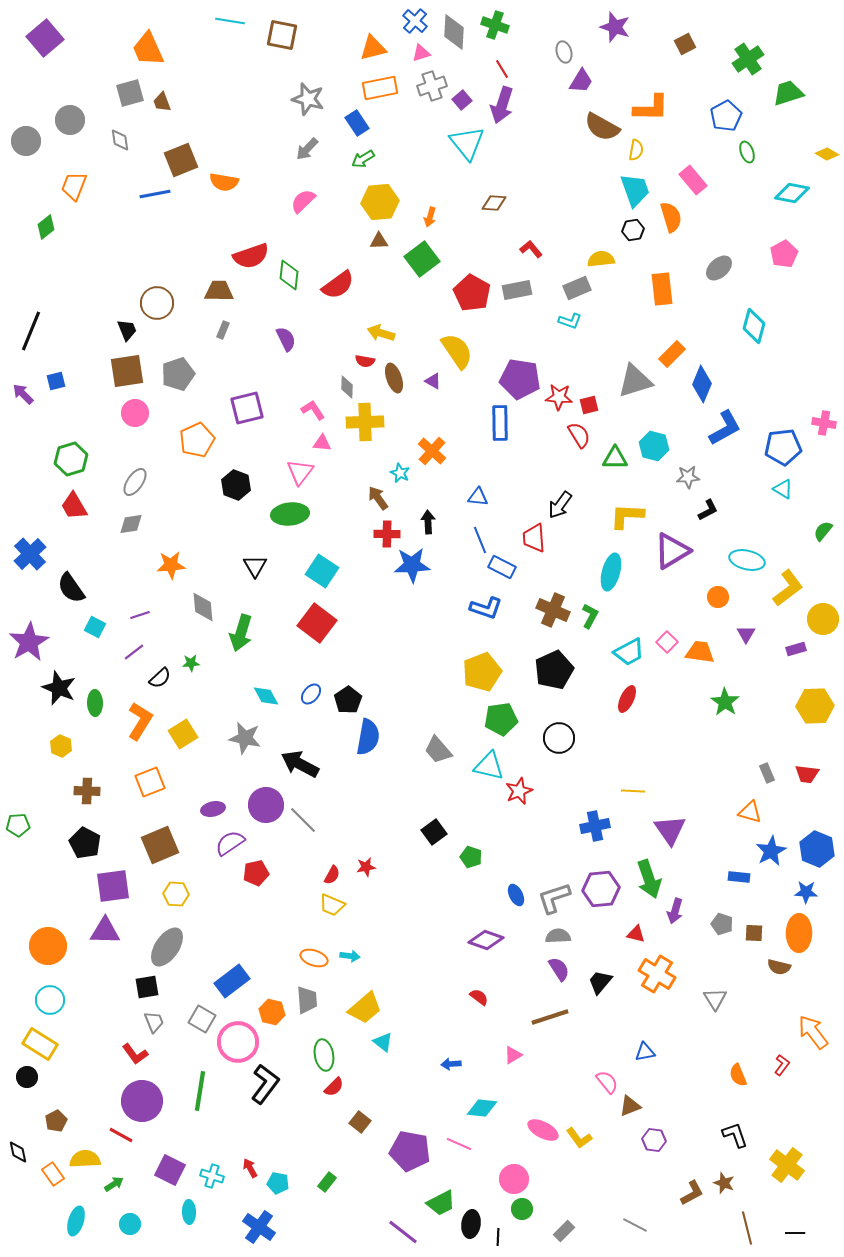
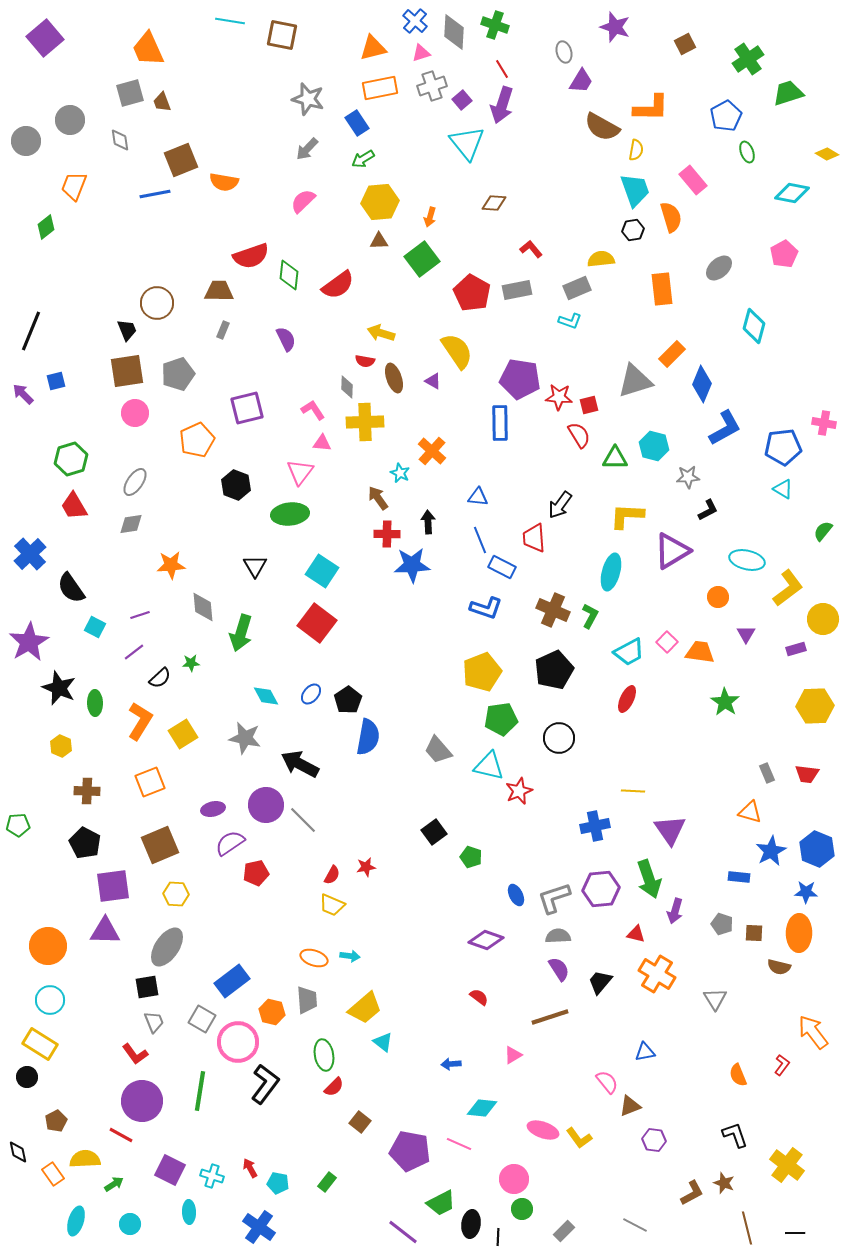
pink ellipse at (543, 1130): rotated 8 degrees counterclockwise
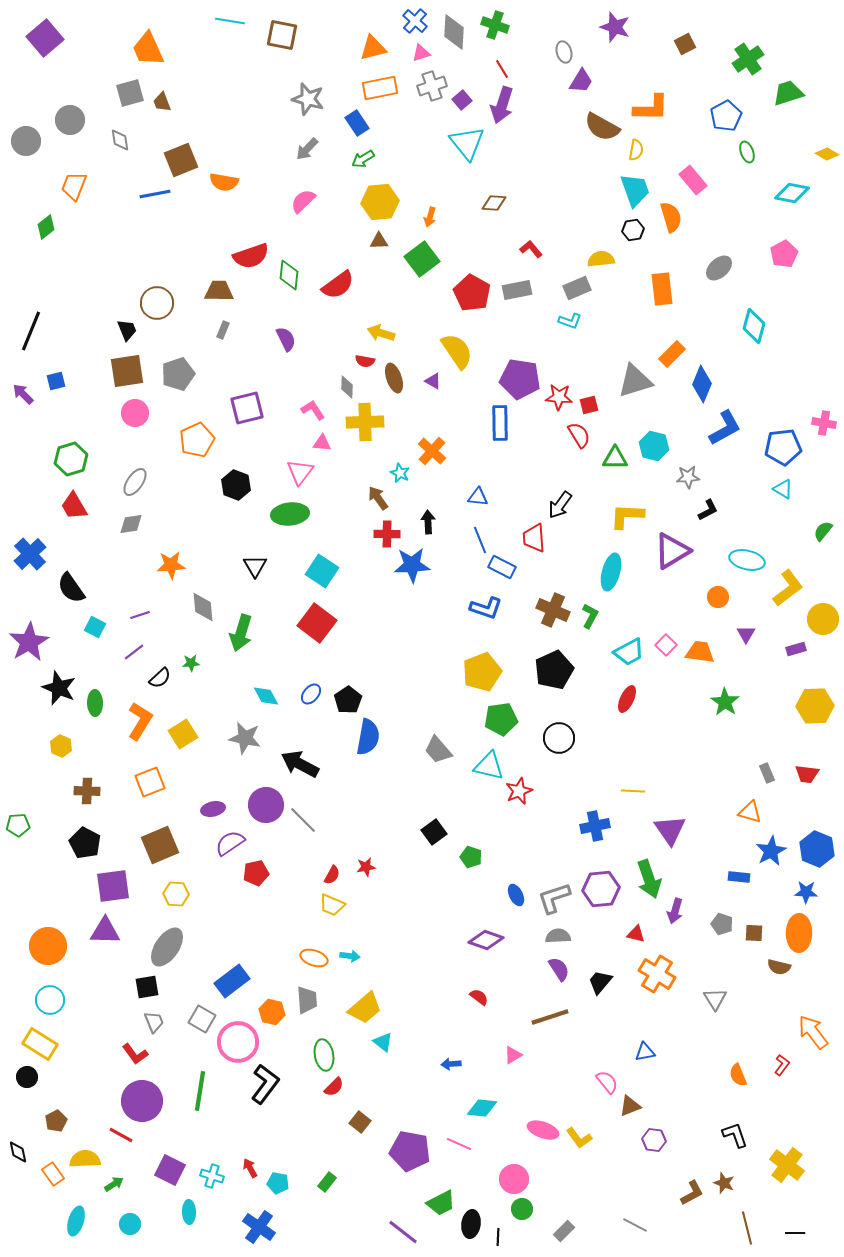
pink square at (667, 642): moved 1 px left, 3 px down
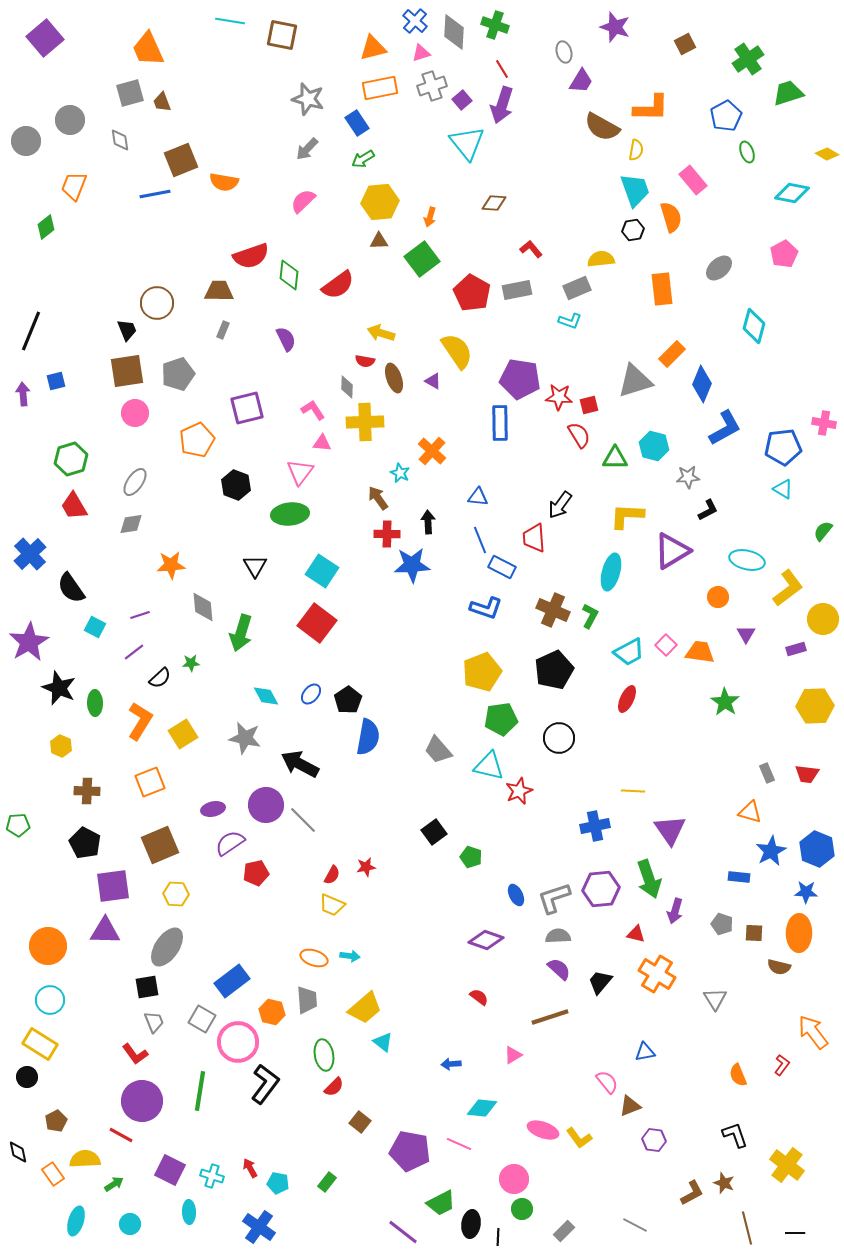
purple arrow at (23, 394): rotated 40 degrees clockwise
purple semicircle at (559, 969): rotated 15 degrees counterclockwise
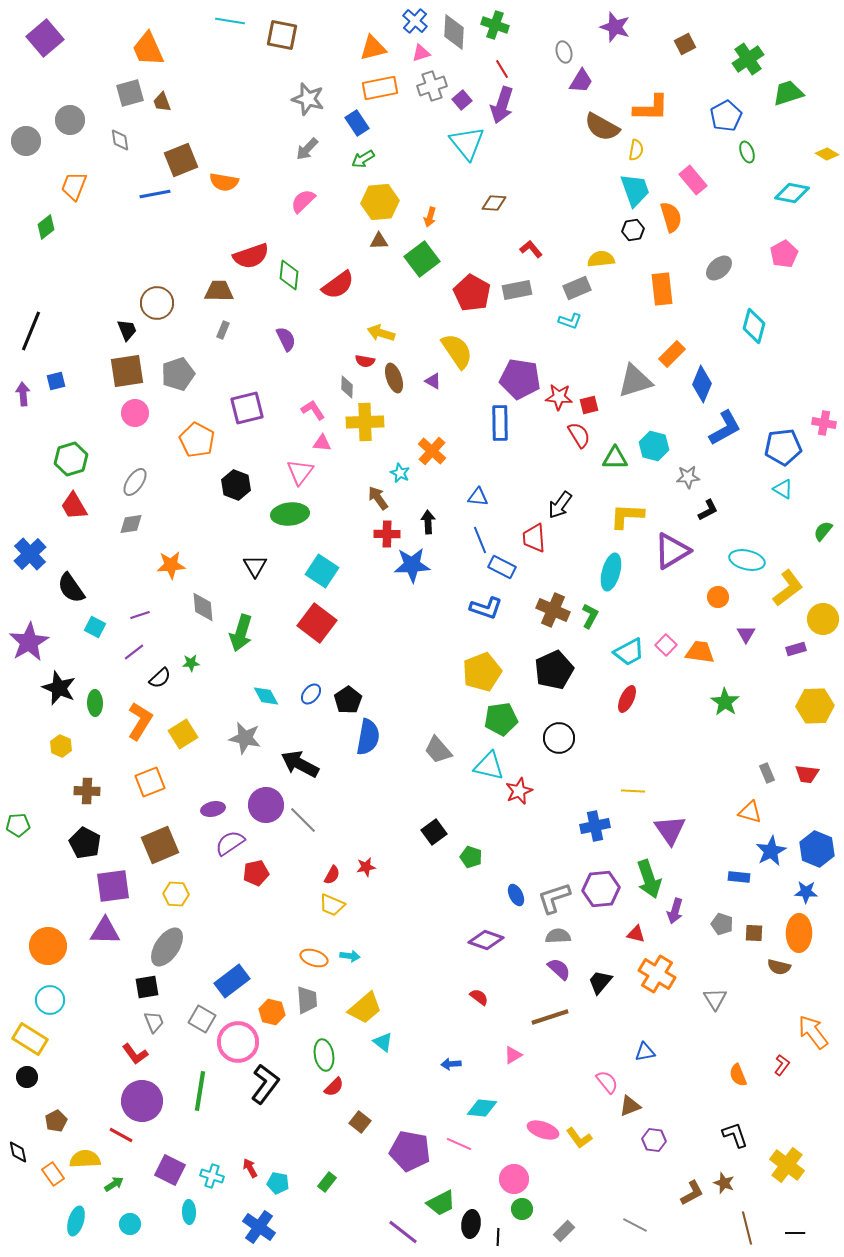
orange pentagon at (197, 440): rotated 20 degrees counterclockwise
yellow rectangle at (40, 1044): moved 10 px left, 5 px up
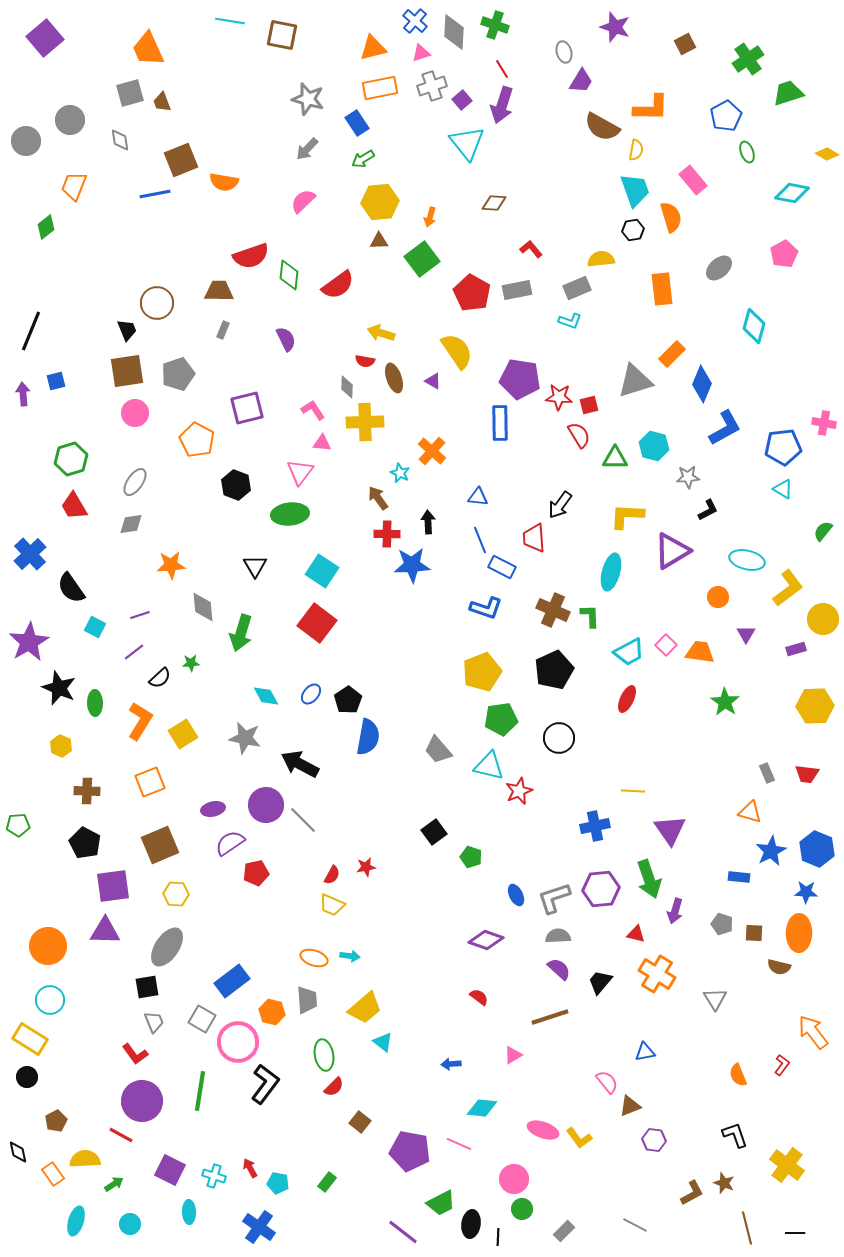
green L-shape at (590, 616): rotated 30 degrees counterclockwise
cyan cross at (212, 1176): moved 2 px right
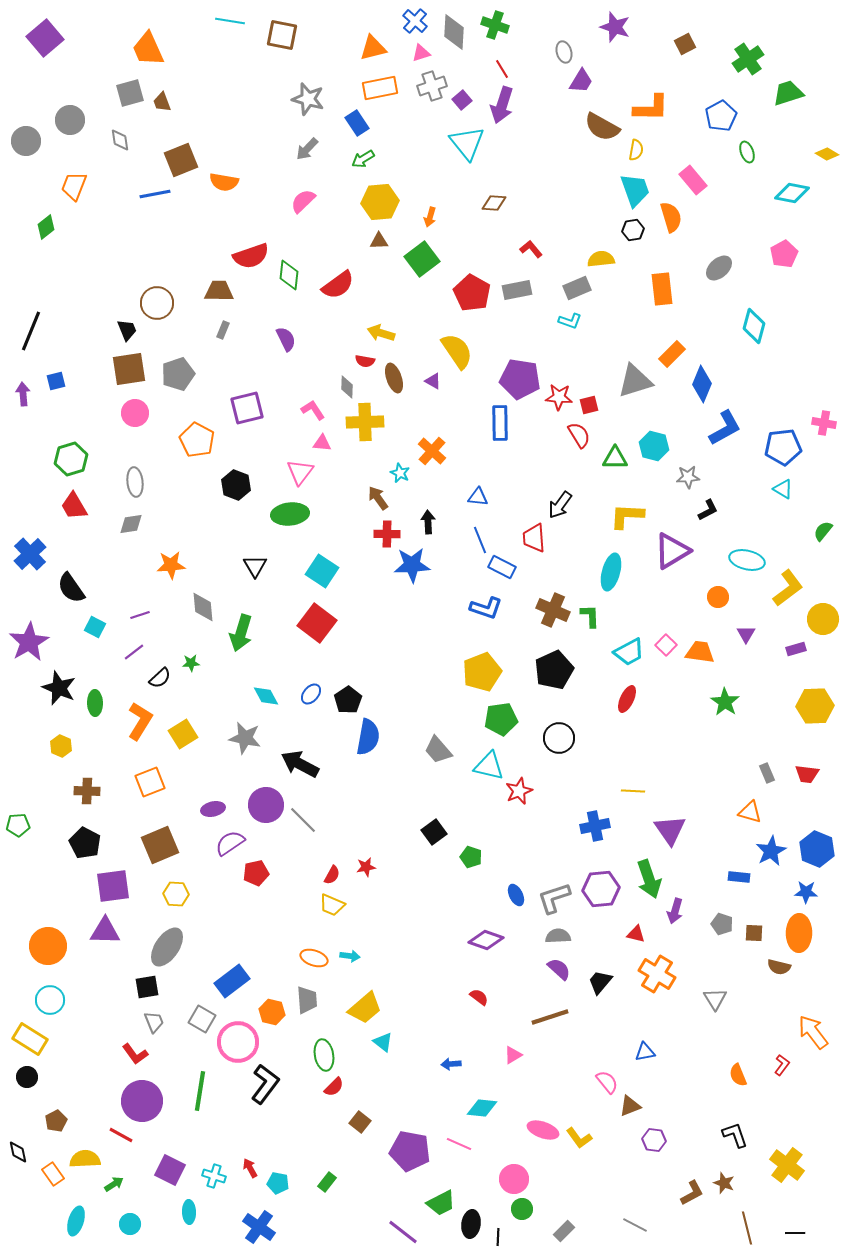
blue pentagon at (726, 116): moved 5 px left
brown square at (127, 371): moved 2 px right, 2 px up
gray ellipse at (135, 482): rotated 40 degrees counterclockwise
